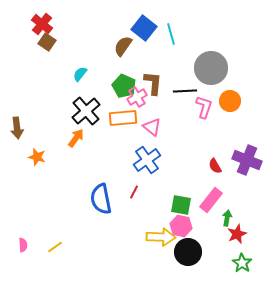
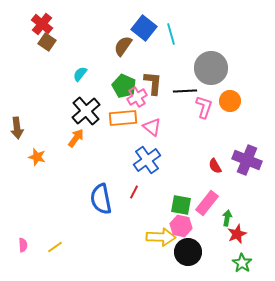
pink rectangle: moved 4 px left, 3 px down
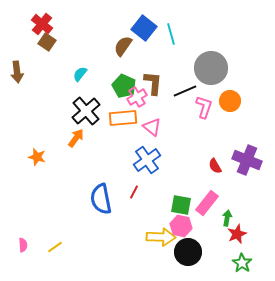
black line: rotated 20 degrees counterclockwise
brown arrow: moved 56 px up
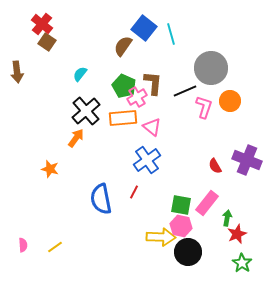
orange star: moved 13 px right, 12 px down
